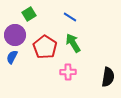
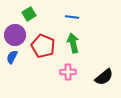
blue line: moved 2 px right; rotated 24 degrees counterclockwise
green arrow: rotated 18 degrees clockwise
red pentagon: moved 2 px left, 1 px up; rotated 10 degrees counterclockwise
black semicircle: moved 4 px left; rotated 42 degrees clockwise
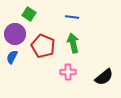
green square: rotated 24 degrees counterclockwise
purple circle: moved 1 px up
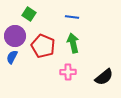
purple circle: moved 2 px down
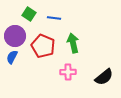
blue line: moved 18 px left, 1 px down
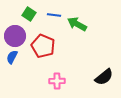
blue line: moved 3 px up
green arrow: moved 4 px right, 19 px up; rotated 48 degrees counterclockwise
pink cross: moved 11 px left, 9 px down
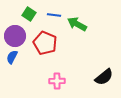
red pentagon: moved 2 px right, 3 px up
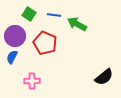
pink cross: moved 25 px left
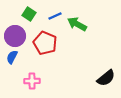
blue line: moved 1 px right, 1 px down; rotated 32 degrees counterclockwise
black semicircle: moved 2 px right, 1 px down
